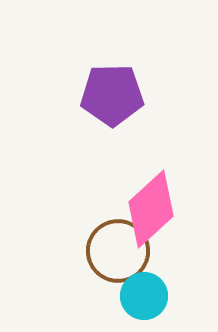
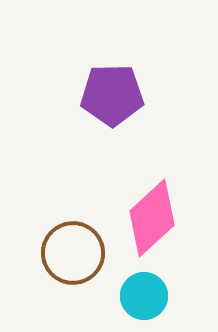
pink diamond: moved 1 px right, 9 px down
brown circle: moved 45 px left, 2 px down
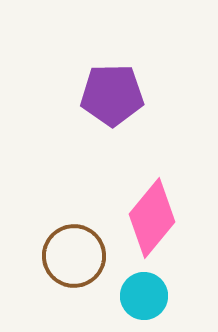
pink diamond: rotated 8 degrees counterclockwise
brown circle: moved 1 px right, 3 px down
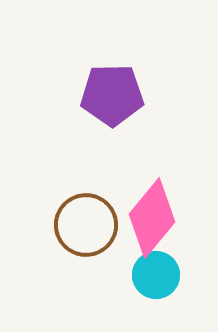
brown circle: moved 12 px right, 31 px up
cyan circle: moved 12 px right, 21 px up
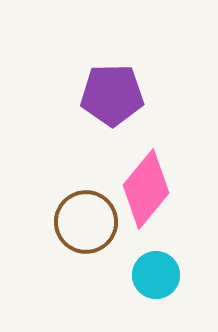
pink diamond: moved 6 px left, 29 px up
brown circle: moved 3 px up
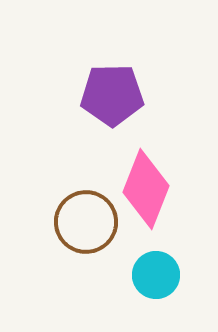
pink diamond: rotated 18 degrees counterclockwise
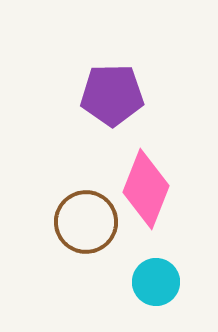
cyan circle: moved 7 px down
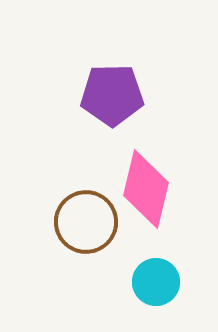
pink diamond: rotated 8 degrees counterclockwise
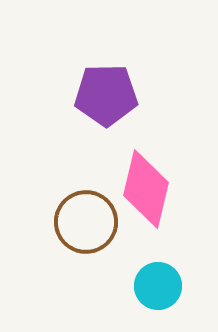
purple pentagon: moved 6 px left
cyan circle: moved 2 px right, 4 px down
